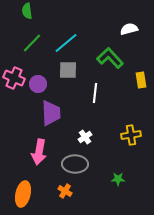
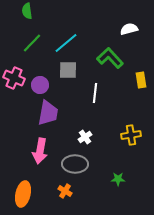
purple circle: moved 2 px right, 1 px down
purple trapezoid: moved 3 px left; rotated 12 degrees clockwise
pink arrow: moved 1 px right, 1 px up
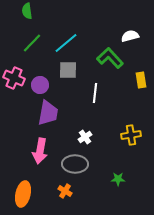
white semicircle: moved 1 px right, 7 px down
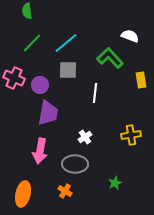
white semicircle: rotated 36 degrees clockwise
green star: moved 3 px left, 4 px down; rotated 24 degrees counterclockwise
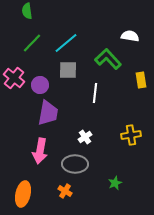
white semicircle: rotated 12 degrees counterclockwise
green L-shape: moved 2 px left, 1 px down
pink cross: rotated 15 degrees clockwise
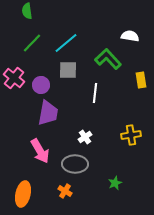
purple circle: moved 1 px right
pink arrow: rotated 40 degrees counterclockwise
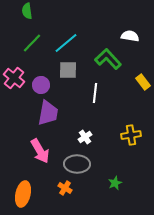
yellow rectangle: moved 2 px right, 2 px down; rotated 28 degrees counterclockwise
gray ellipse: moved 2 px right
orange cross: moved 3 px up
